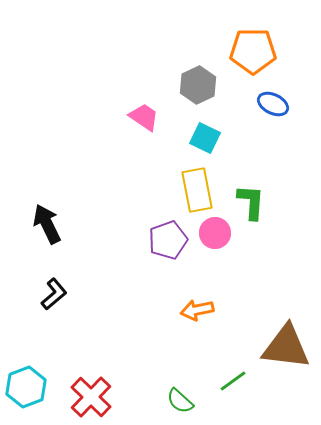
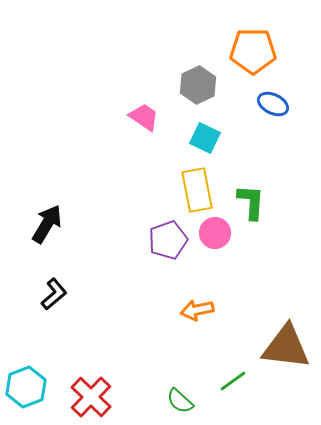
black arrow: rotated 57 degrees clockwise
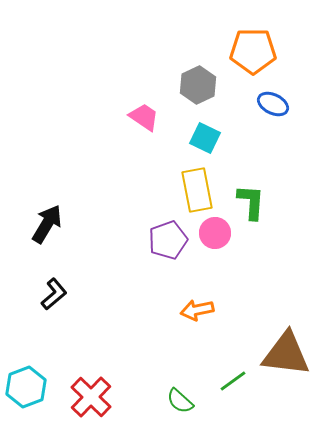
brown triangle: moved 7 px down
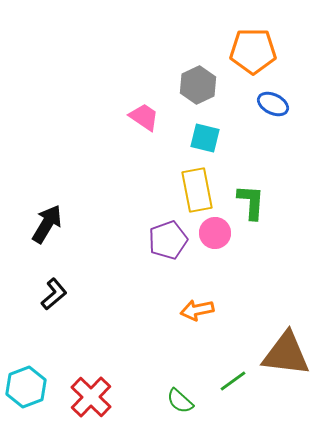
cyan square: rotated 12 degrees counterclockwise
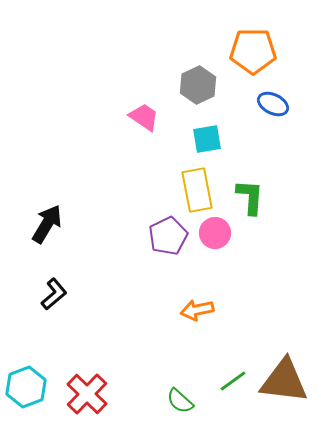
cyan square: moved 2 px right, 1 px down; rotated 24 degrees counterclockwise
green L-shape: moved 1 px left, 5 px up
purple pentagon: moved 4 px up; rotated 6 degrees counterclockwise
brown triangle: moved 2 px left, 27 px down
red cross: moved 4 px left, 3 px up
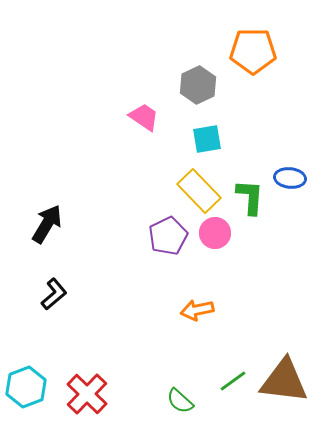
blue ellipse: moved 17 px right, 74 px down; rotated 20 degrees counterclockwise
yellow rectangle: moved 2 px right, 1 px down; rotated 33 degrees counterclockwise
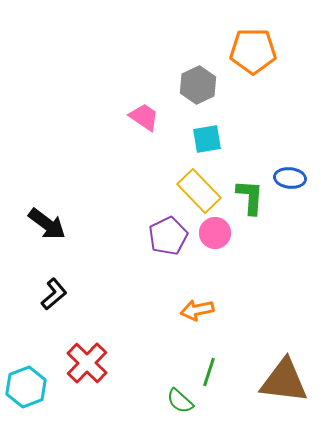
black arrow: rotated 96 degrees clockwise
green line: moved 24 px left, 9 px up; rotated 36 degrees counterclockwise
red cross: moved 31 px up
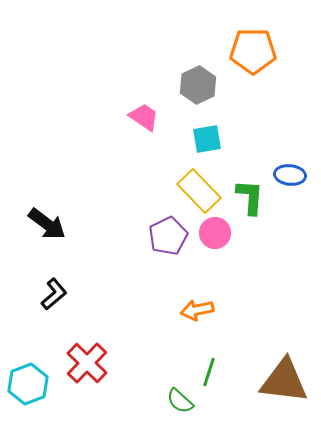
blue ellipse: moved 3 px up
cyan hexagon: moved 2 px right, 3 px up
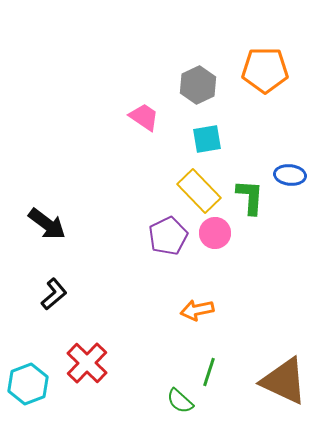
orange pentagon: moved 12 px right, 19 px down
brown triangle: rotated 18 degrees clockwise
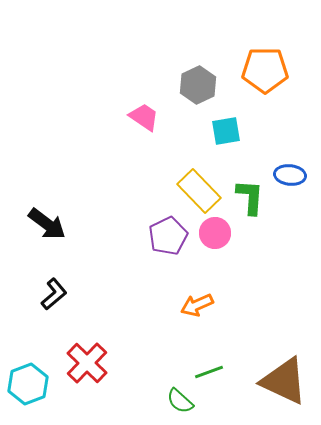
cyan square: moved 19 px right, 8 px up
orange arrow: moved 5 px up; rotated 12 degrees counterclockwise
green line: rotated 52 degrees clockwise
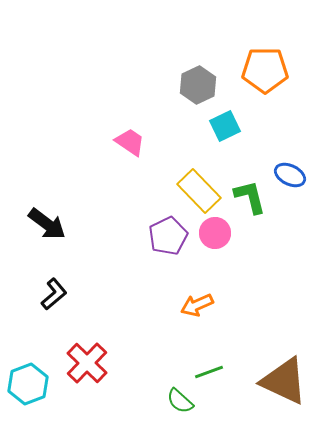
pink trapezoid: moved 14 px left, 25 px down
cyan square: moved 1 px left, 5 px up; rotated 16 degrees counterclockwise
blue ellipse: rotated 20 degrees clockwise
green L-shape: rotated 18 degrees counterclockwise
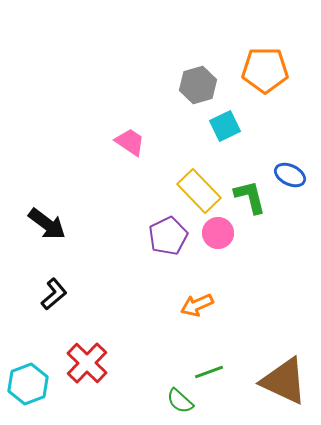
gray hexagon: rotated 9 degrees clockwise
pink circle: moved 3 px right
